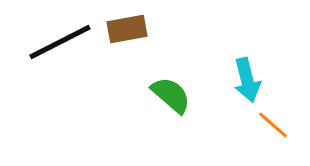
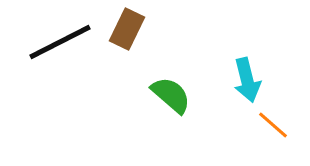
brown rectangle: rotated 54 degrees counterclockwise
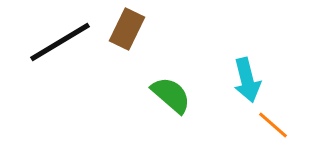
black line: rotated 4 degrees counterclockwise
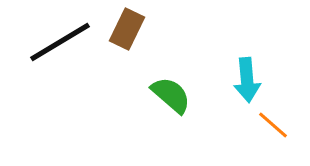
cyan arrow: rotated 9 degrees clockwise
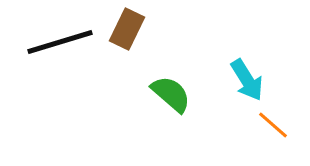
black line: rotated 14 degrees clockwise
cyan arrow: rotated 27 degrees counterclockwise
green semicircle: moved 1 px up
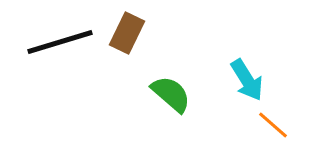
brown rectangle: moved 4 px down
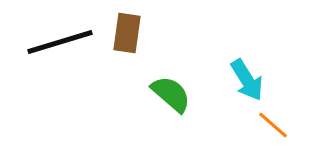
brown rectangle: rotated 18 degrees counterclockwise
